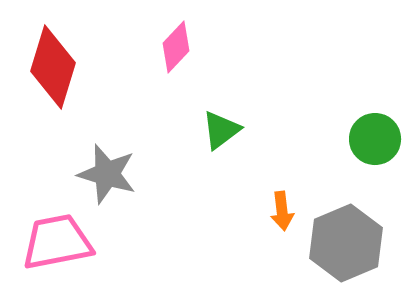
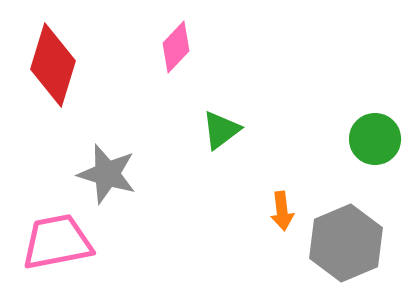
red diamond: moved 2 px up
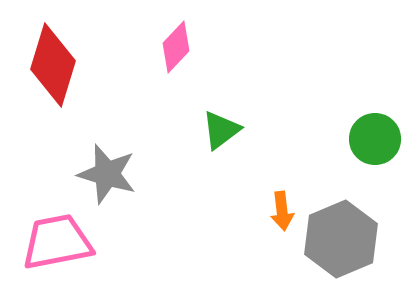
gray hexagon: moved 5 px left, 4 px up
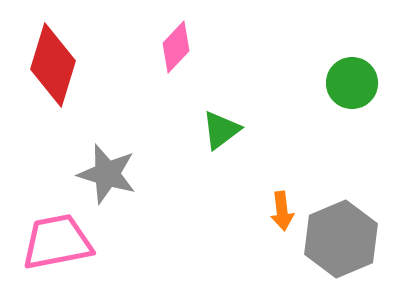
green circle: moved 23 px left, 56 px up
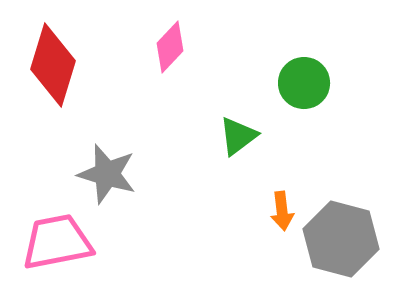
pink diamond: moved 6 px left
green circle: moved 48 px left
green triangle: moved 17 px right, 6 px down
gray hexagon: rotated 22 degrees counterclockwise
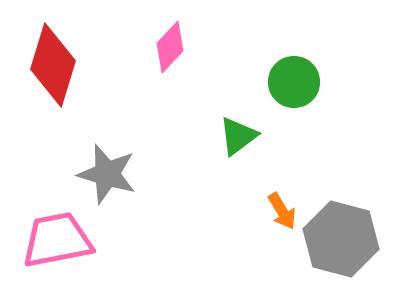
green circle: moved 10 px left, 1 px up
orange arrow: rotated 24 degrees counterclockwise
pink trapezoid: moved 2 px up
